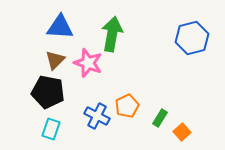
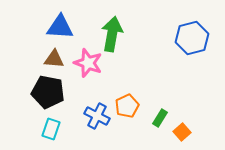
brown triangle: moved 1 px left, 1 px up; rotated 50 degrees clockwise
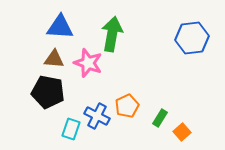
blue hexagon: rotated 8 degrees clockwise
cyan rectangle: moved 20 px right
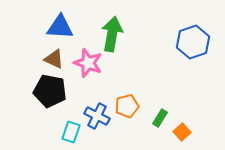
blue hexagon: moved 1 px right, 4 px down; rotated 12 degrees counterclockwise
brown triangle: rotated 20 degrees clockwise
black pentagon: moved 2 px right, 1 px up
orange pentagon: rotated 10 degrees clockwise
cyan rectangle: moved 3 px down
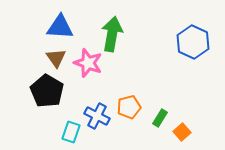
blue hexagon: rotated 16 degrees counterclockwise
brown triangle: moved 2 px right, 1 px up; rotated 30 degrees clockwise
black pentagon: moved 3 px left; rotated 20 degrees clockwise
orange pentagon: moved 2 px right, 1 px down
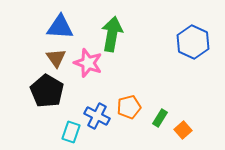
orange square: moved 1 px right, 2 px up
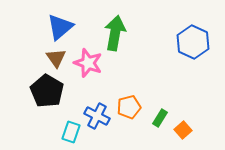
blue triangle: rotated 44 degrees counterclockwise
green arrow: moved 3 px right, 1 px up
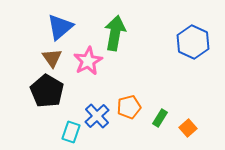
brown triangle: moved 4 px left
pink star: moved 2 px up; rotated 24 degrees clockwise
blue cross: rotated 20 degrees clockwise
orange square: moved 5 px right, 2 px up
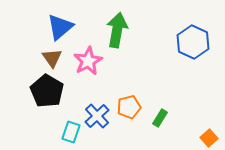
green arrow: moved 2 px right, 3 px up
orange square: moved 21 px right, 10 px down
